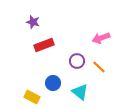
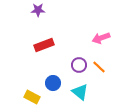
purple star: moved 5 px right, 12 px up; rotated 16 degrees counterclockwise
purple circle: moved 2 px right, 4 px down
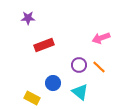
purple star: moved 10 px left, 8 px down
yellow rectangle: moved 1 px down
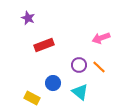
purple star: rotated 24 degrees clockwise
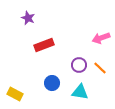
orange line: moved 1 px right, 1 px down
blue circle: moved 1 px left
cyan triangle: rotated 30 degrees counterclockwise
yellow rectangle: moved 17 px left, 4 px up
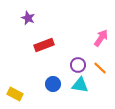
pink arrow: rotated 144 degrees clockwise
purple circle: moved 1 px left
blue circle: moved 1 px right, 1 px down
cyan triangle: moved 7 px up
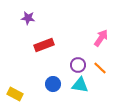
purple star: rotated 16 degrees counterclockwise
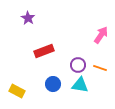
purple star: rotated 24 degrees clockwise
pink arrow: moved 3 px up
red rectangle: moved 6 px down
orange line: rotated 24 degrees counterclockwise
yellow rectangle: moved 2 px right, 3 px up
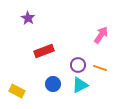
cyan triangle: rotated 36 degrees counterclockwise
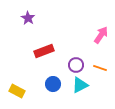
purple circle: moved 2 px left
